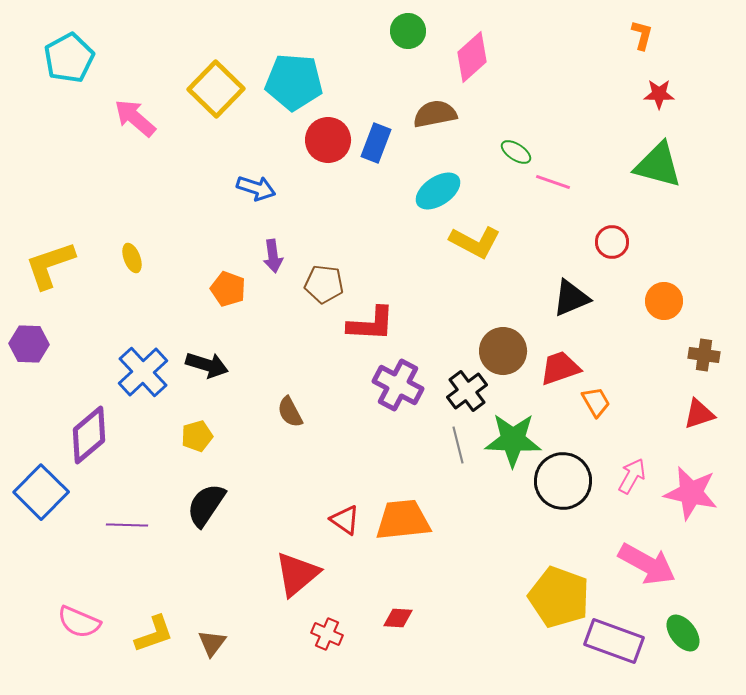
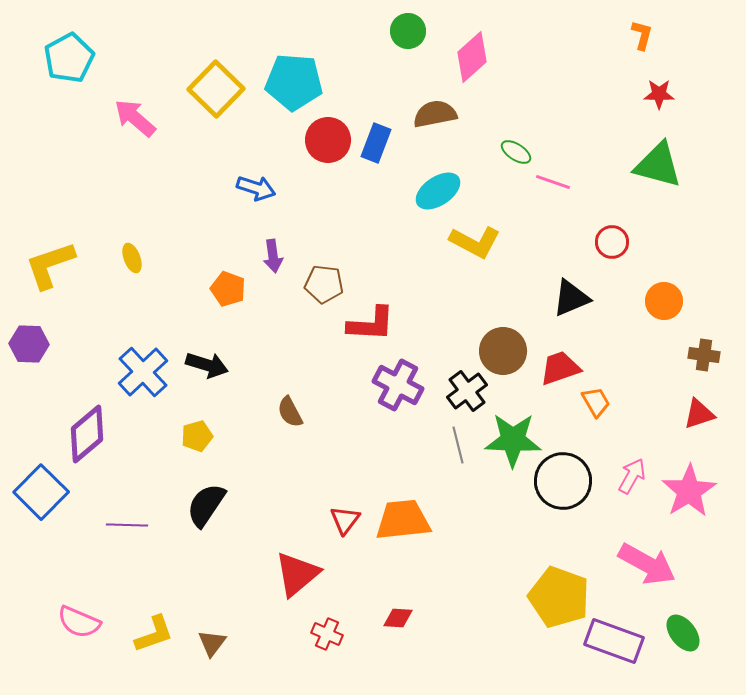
purple diamond at (89, 435): moved 2 px left, 1 px up
pink star at (691, 493): moved 2 px left, 2 px up; rotated 28 degrees clockwise
red triangle at (345, 520): rotated 32 degrees clockwise
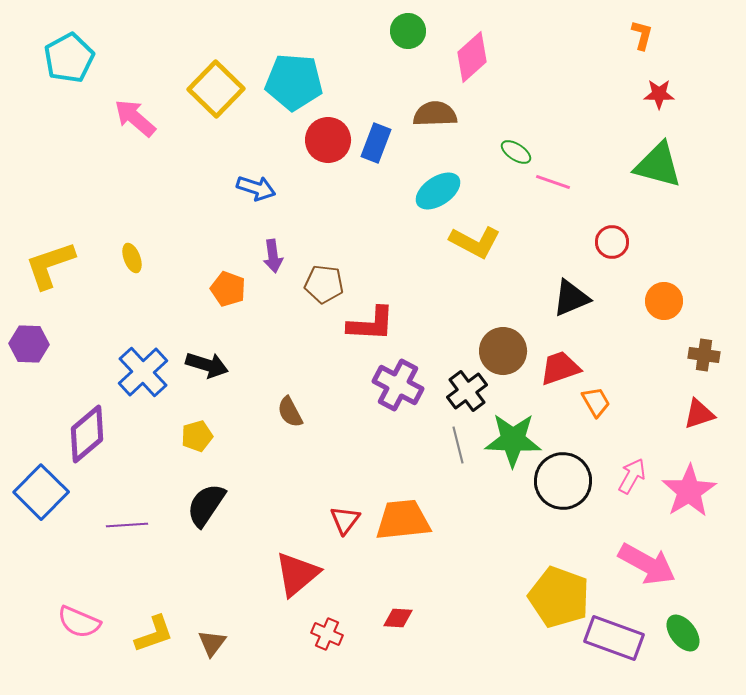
brown semicircle at (435, 114): rotated 9 degrees clockwise
purple line at (127, 525): rotated 6 degrees counterclockwise
purple rectangle at (614, 641): moved 3 px up
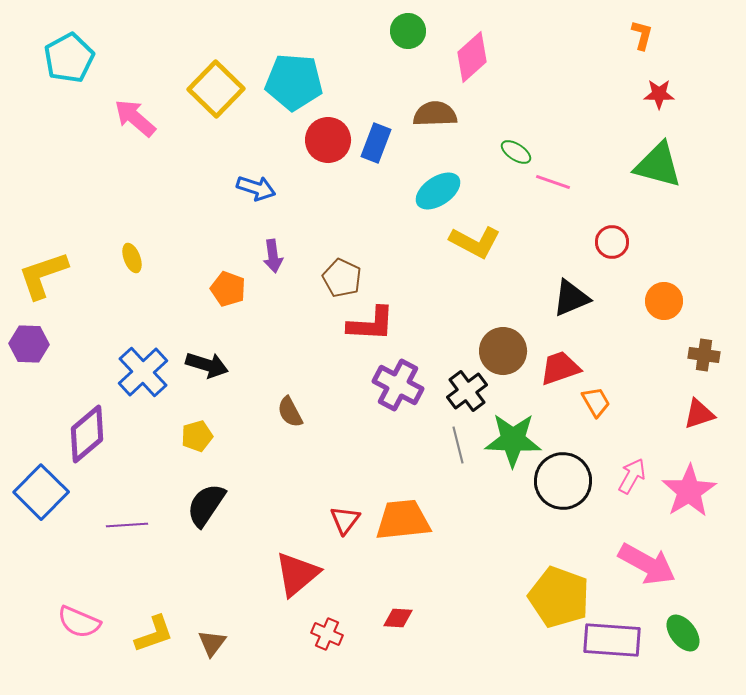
yellow L-shape at (50, 265): moved 7 px left, 10 px down
brown pentagon at (324, 284): moved 18 px right, 6 px up; rotated 18 degrees clockwise
purple rectangle at (614, 638): moved 2 px left, 2 px down; rotated 16 degrees counterclockwise
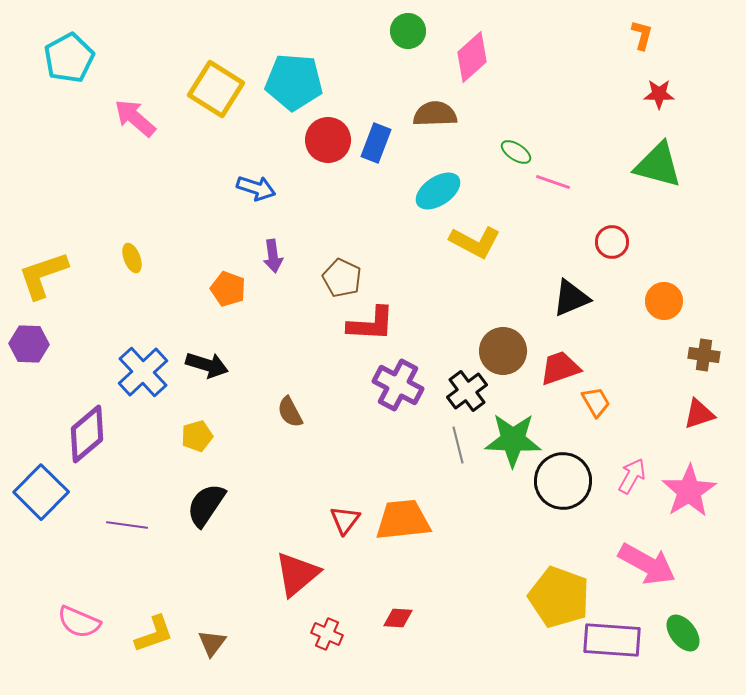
yellow square at (216, 89): rotated 12 degrees counterclockwise
purple line at (127, 525): rotated 12 degrees clockwise
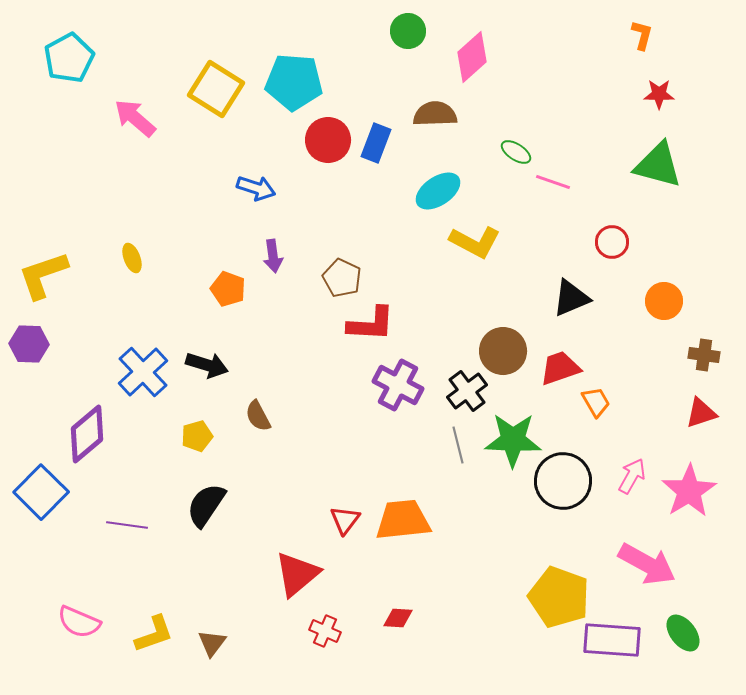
brown semicircle at (290, 412): moved 32 px left, 4 px down
red triangle at (699, 414): moved 2 px right, 1 px up
red cross at (327, 634): moved 2 px left, 3 px up
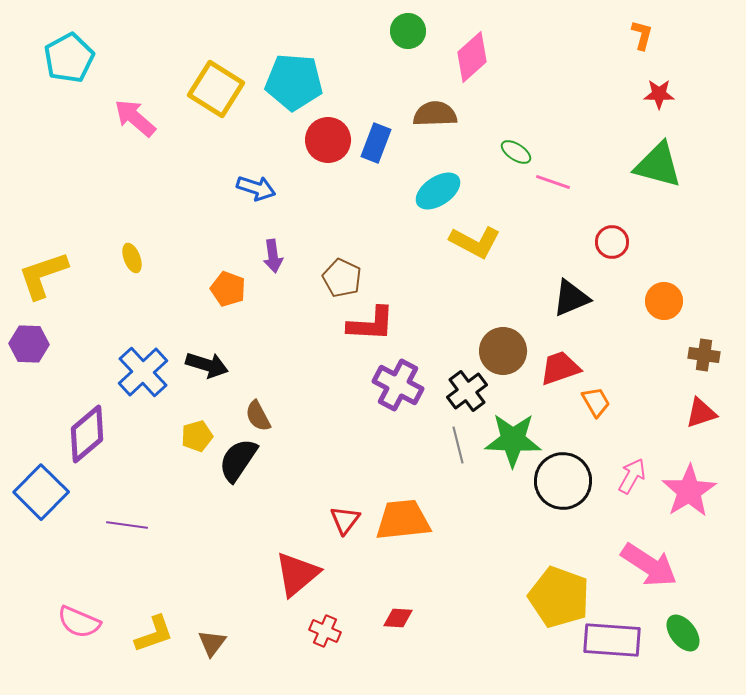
black semicircle at (206, 505): moved 32 px right, 45 px up
pink arrow at (647, 564): moved 2 px right, 1 px down; rotated 4 degrees clockwise
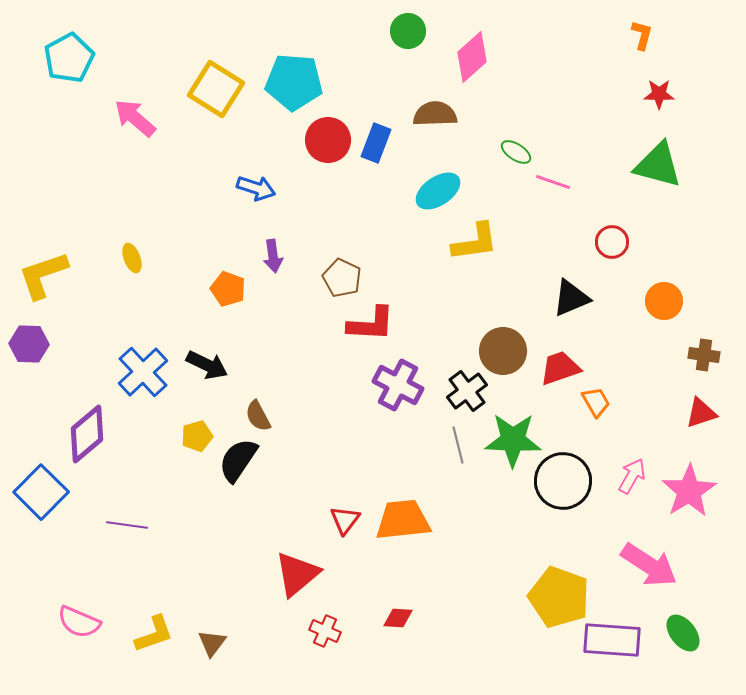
yellow L-shape at (475, 242): rotated 36 degrees counterclockwise
black arrow at (207, 365): rotated 9 degrees clockwise
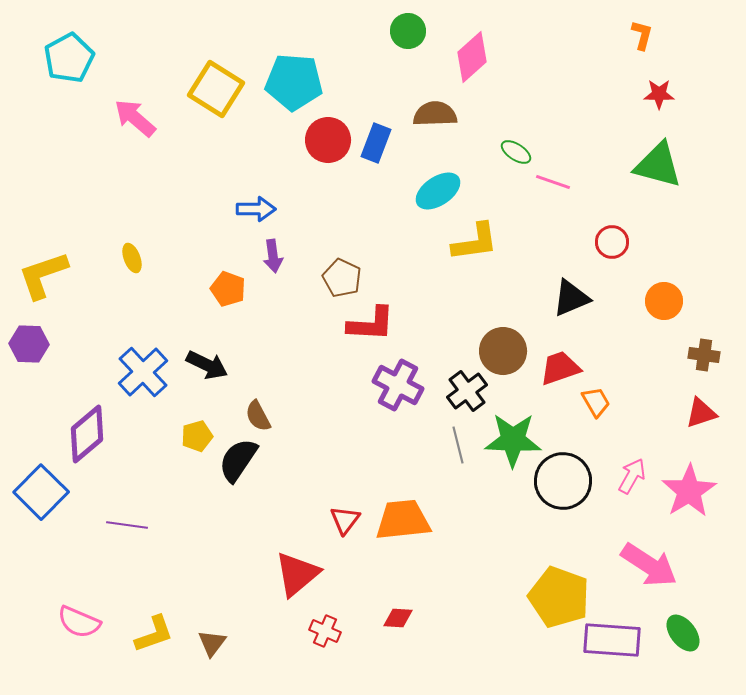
blue arrow at (256, 188): moved 21 px down; rotated 18 degrees counterclockwise
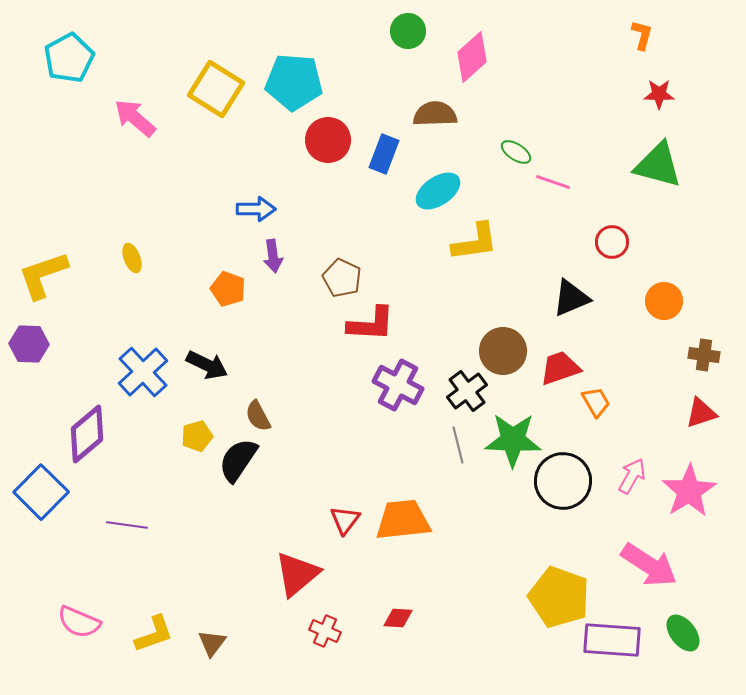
blue rectangle at (376, 143): moved 8 px right, 11 px down
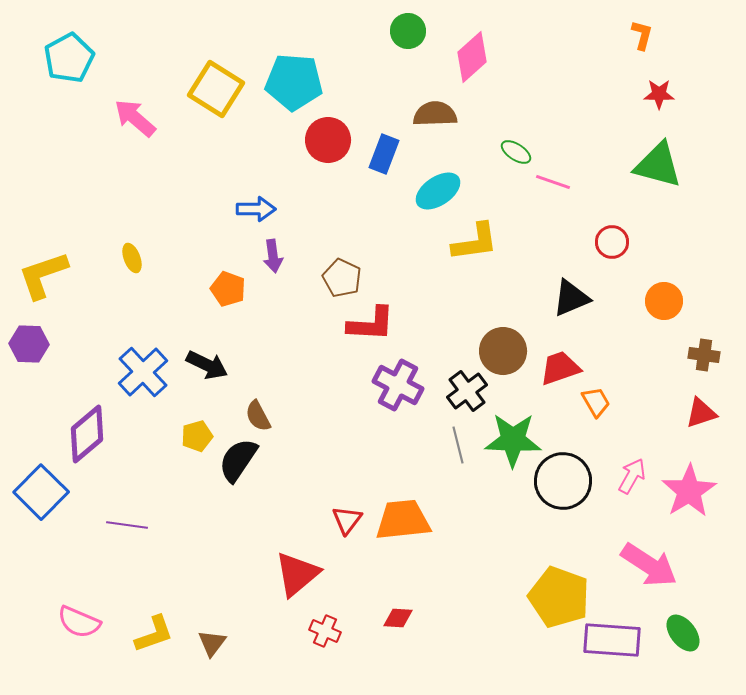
red triangle at (345, 520): moved 2 px right
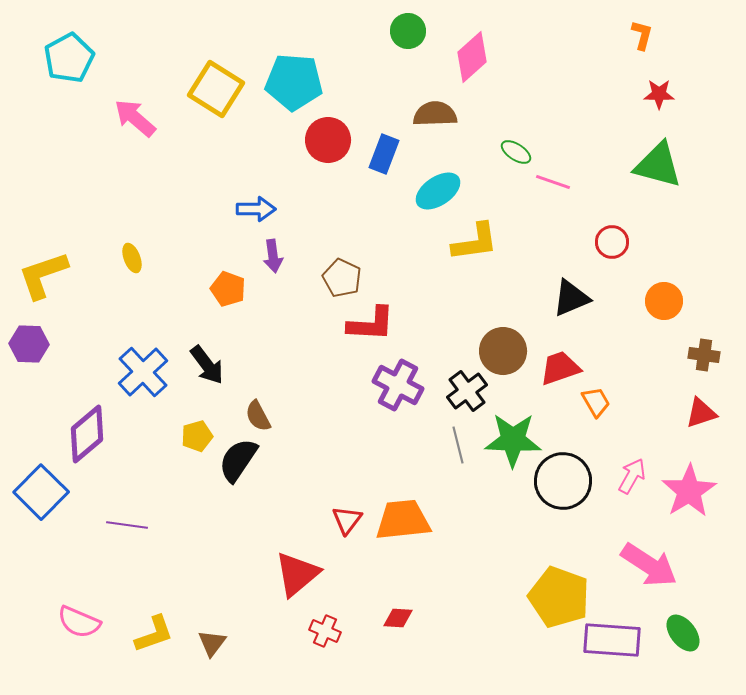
black arrow at (207, 365): rotated 27 degrees clockwise
